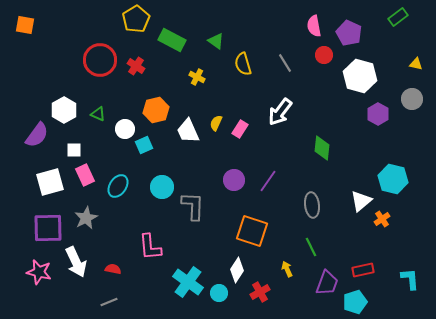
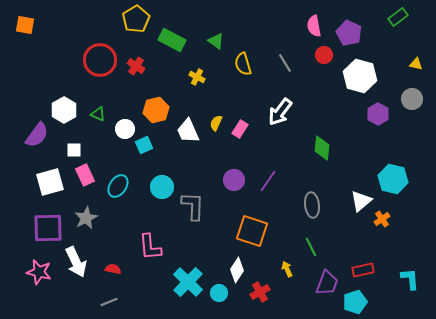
cyan cross at (188, 282): rotated 8 degrees clockwise
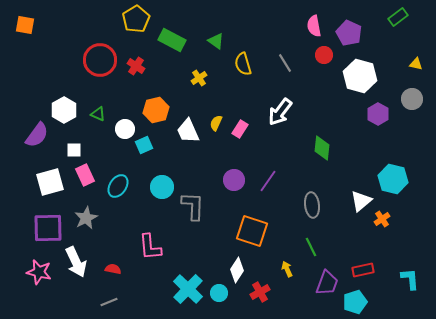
yellow cross at (197, 77): moved 2 px right, 1 px down; rotated 28 degrees clockwise
cyan cross at (188, 282): moved 7 px down
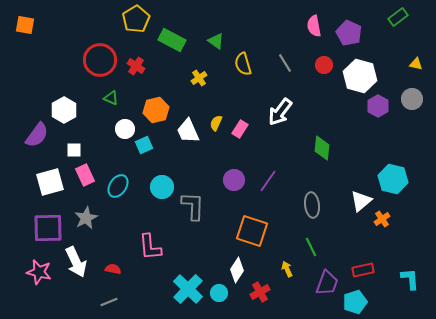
red circle at (324, 55): moved 10 px down
green triangle at (98, 114): moved 13 px right, 16 px up
purple hexagon at (378, 114): moved 8 px up
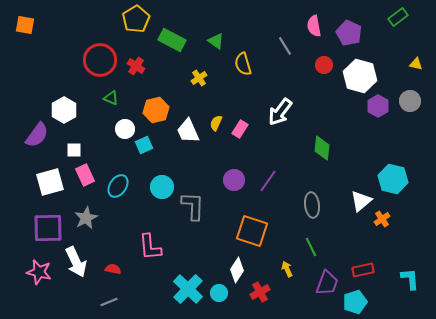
gray line at (285, 63): moved 17 px up
gray circle at (412, 99): moved 2 px left, 2 px down
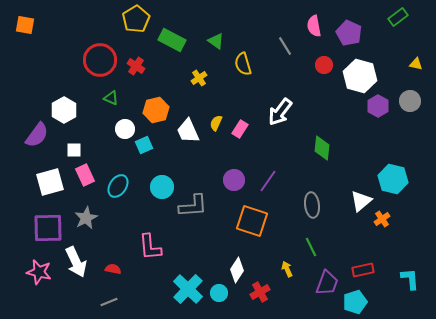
gray L-shape at (193, 206): rotated 84 degrees clockwise
orange square at (252, 231): moved 10 px up
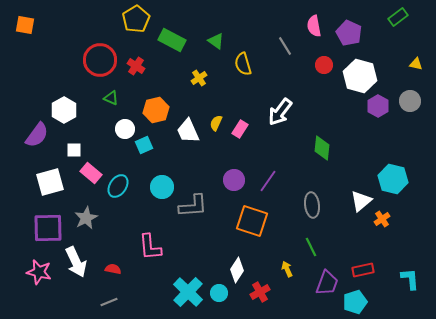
pink rectangle at (85, 175): moved 6 px right, 2 px up; rotated 25 degrees counterclockwise
cyan cross at (188, 289): moved 3 px down
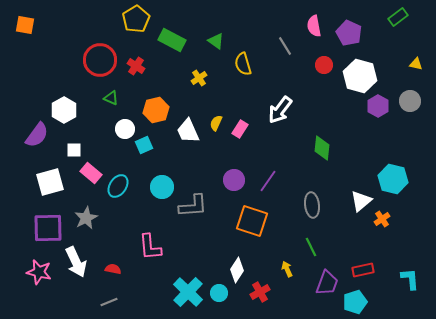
white arrow at (280, 112): moved 2 px up
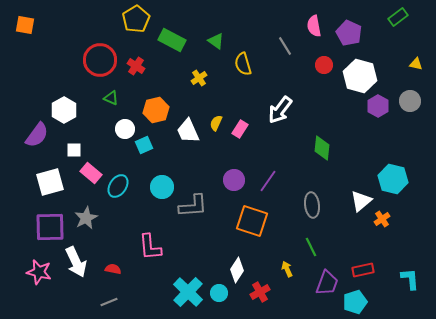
purple square at (48, 228): moved 2 px right, 1 px up
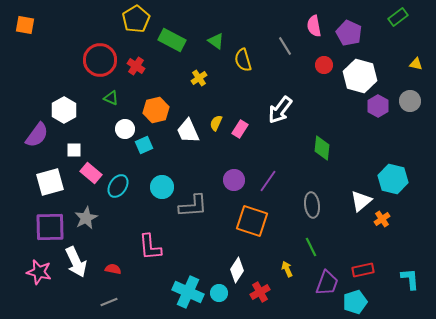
yellow semicircle at (243, 64): moved 4 px up
cyan cross at (188, 292): rotated 20 degrees counterclockwise
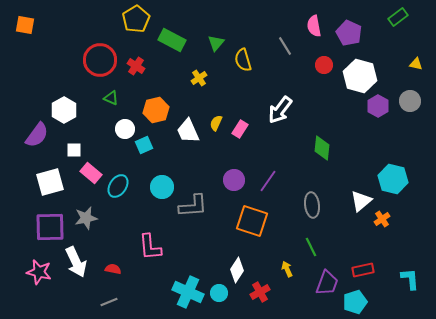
green triangle at (216, 41): moved 2 px down; rotated 36 degrees clockwise
gray star at (86, 218): rotated 15 degrees clockwise
